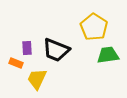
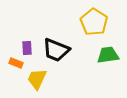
yellow pentagon: moved 5 px up
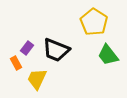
purple rectangle: rotated 40 degrees clockwise
green trapezoid: rotated 120 degrees counterclockwise
orange rectangle: rotated 40 degrees clockwise
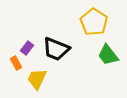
black trapezoid: moved 1 px up
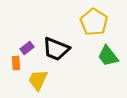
purple rectangle: rotated 16 degrees clockwise
green trapezoid: moved 1 px down
orange rectangle: rotated 24 degrees clockwise
yellow trapezoid: moved 1 px right, 1 px down
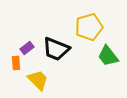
yellow pentagon: moved 5 px left, 5 px down; rotated 24 degrees clockwise
yellow trapezoid: rotated 110 degrees clockwise
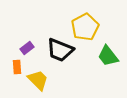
yellow pentagon: moved 4 px left; rotated 12 degrees counterclockwise
black trapezoid: moved 4 px right, 1 px down
orange rectangle: moved 1 px right, 4 px down
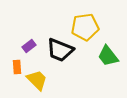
yellow pentagon: rotated 20 degrees clockwise
purple rectangle: moved 2 px right, 2 px up
yellow trapezoid: moved 1 px left
